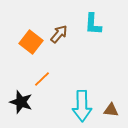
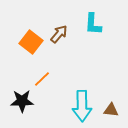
black star: moved 1 px right, 1 px up; rotated 20 degrees counterclockwise
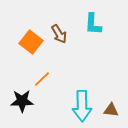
brown arrow: rotated 108 degrees clockwise
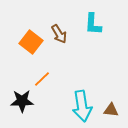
cyan arrow: rotated 8 degrees counterclockwise
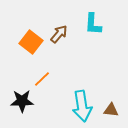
brown arrow: rotated 108 degrees counterclockwise
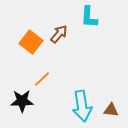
cyan L-shape: moved 4 px left, 7 px up
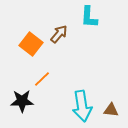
orange square: moved 2 px down
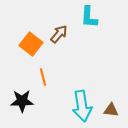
orange line: moved 1 px right, 2 px up; rotated 60 degrees counterclockwise
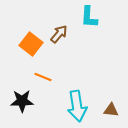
orange line: rotated 54 degrees counterclockwise
cyan arrow: moved 5 px left
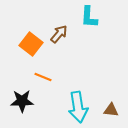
cyan arrow: moved 1 px right, 1 px down
